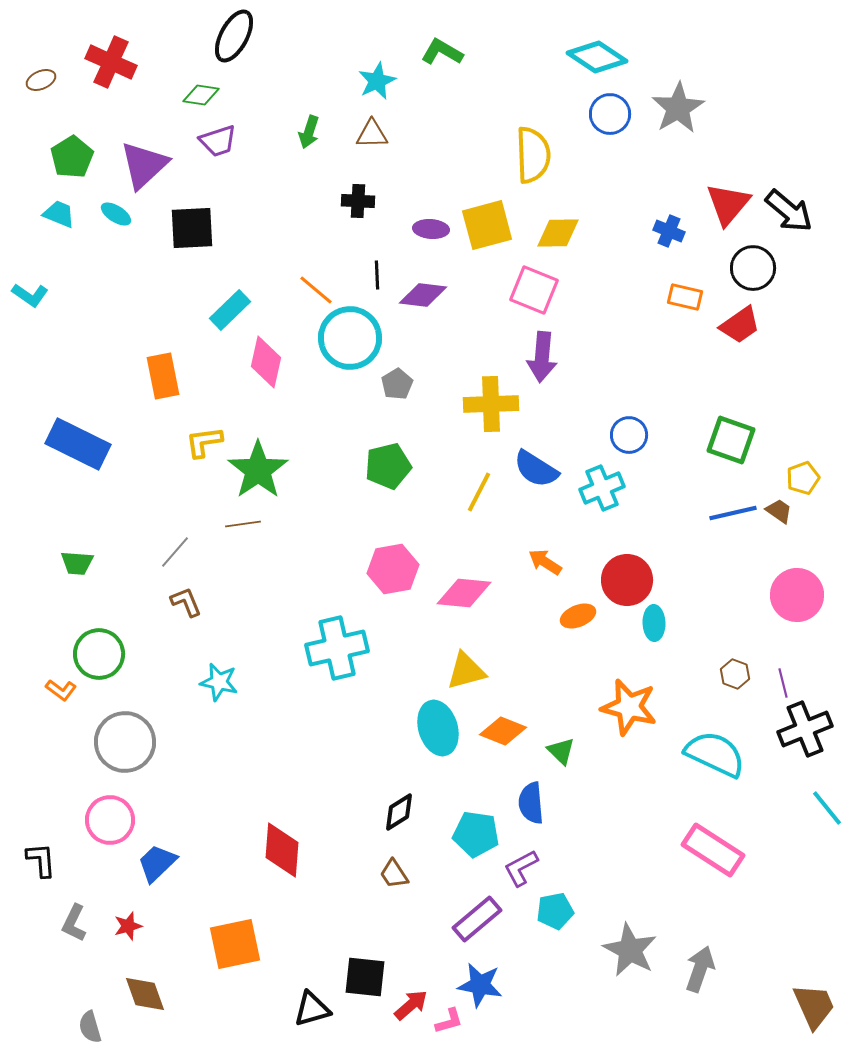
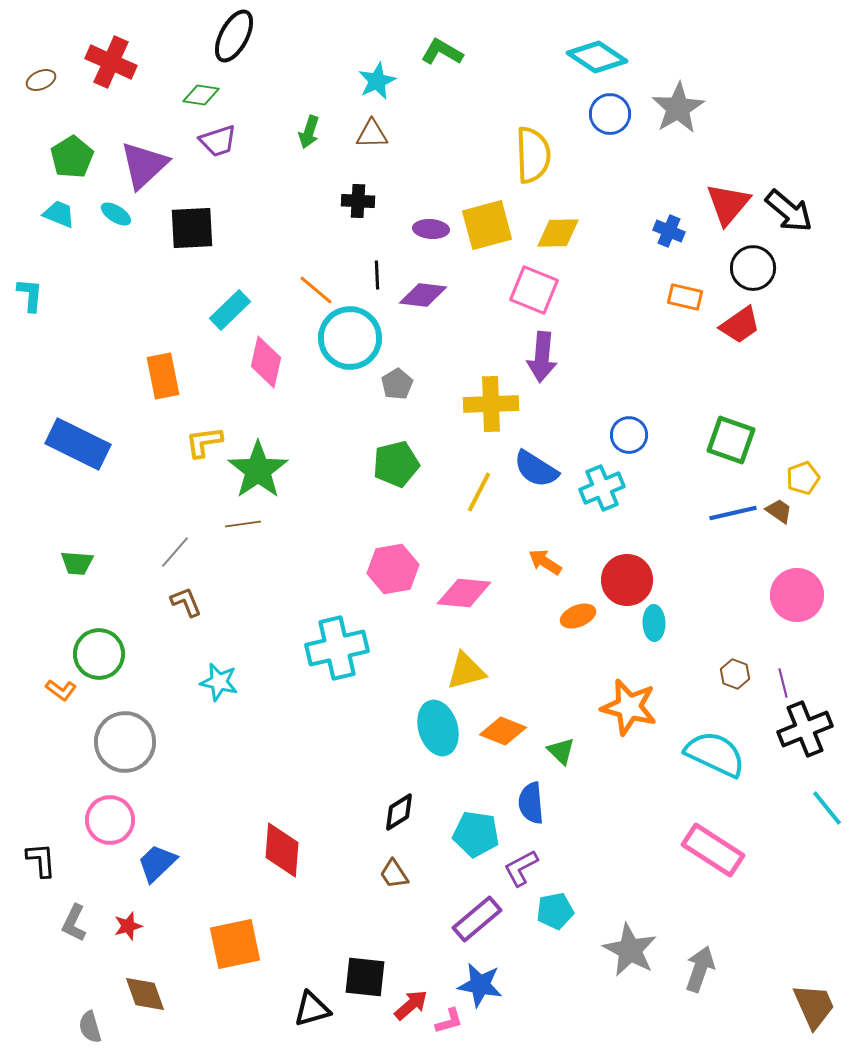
cyan L-shape at (30, 295): rotated 120 degrees counterclockwise
green pentagon at (388, 466): moved 8 px right, 2 px up
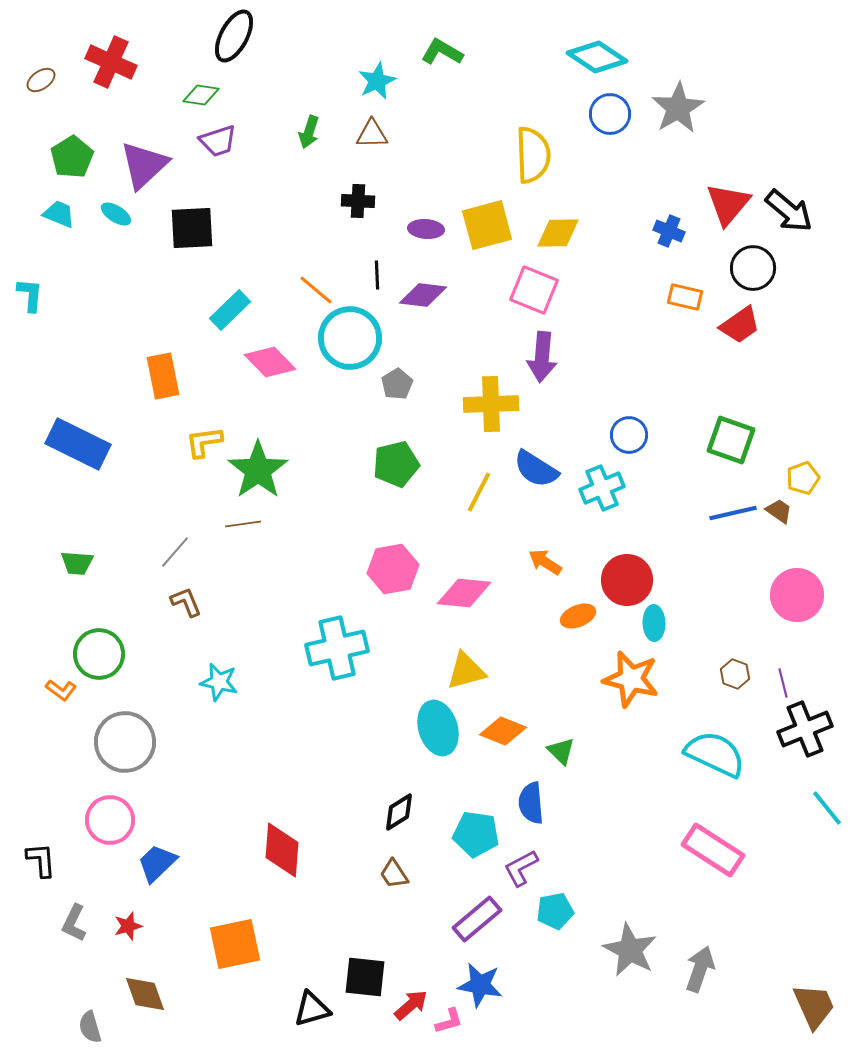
brown ellipse at (41, 80): rotated 12 degrees counterclockwise
purple ellipse at (431, 229): moved 5 px left
pink diamond at (266, 362): moved 4 px right; rotated 57 degrees counterclockwise
orange star at (629, 707): moved 2 px right, 28 px up
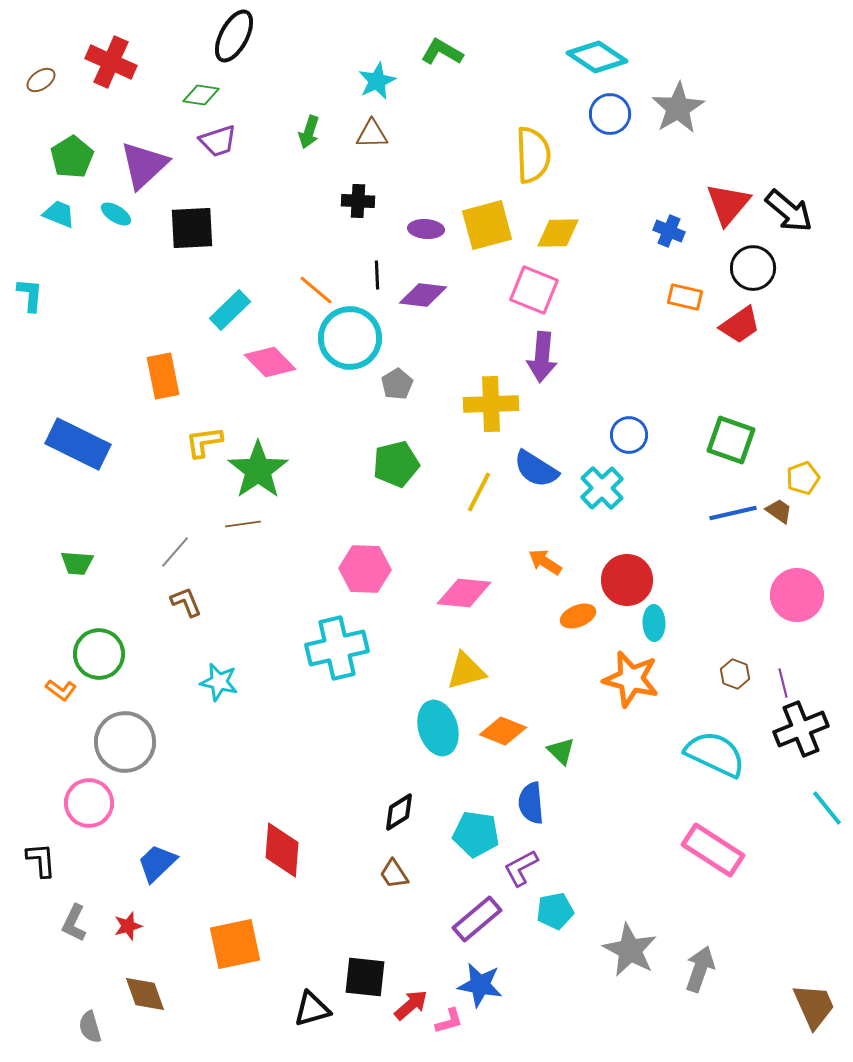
cyan cross at (602, 488): rotated 21 degrees counterclockwise
pink hexagon at (393, 569): moved 28 px left; rotated 12 degrees clockwise
black cross at (805, 729): moved 4 px left
pink circle at (110, 820): moved 21 px left, 17 px up
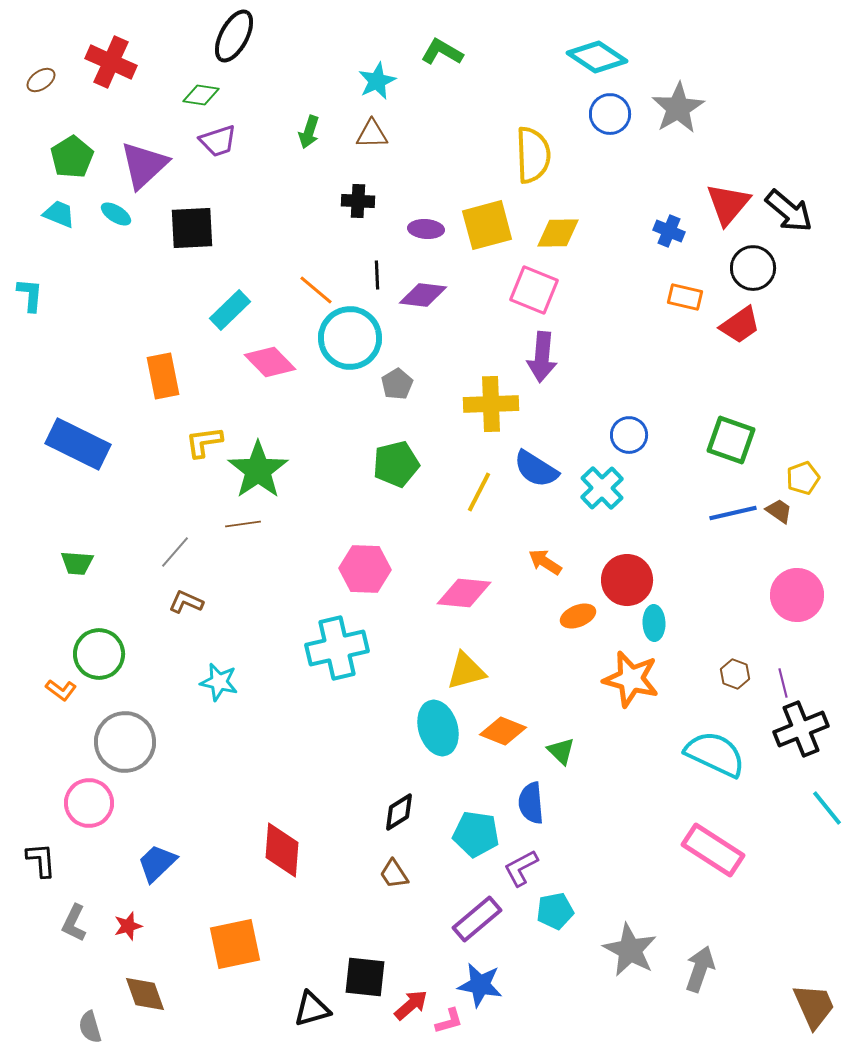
brown L-shape at (186, 602): rotated 44 degrees counterclockwise
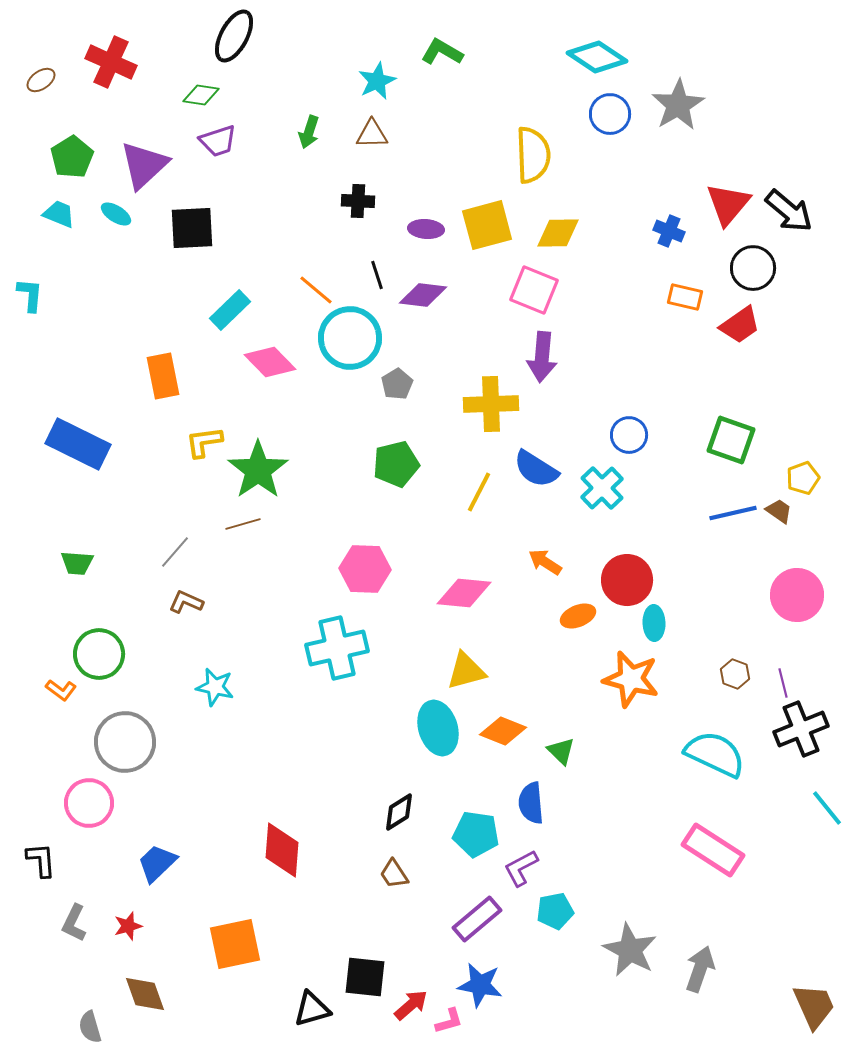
gray star at (678, 108): moved 3 px up
black line at (377, 275): rotated 16 degrees counterclockwise
brown line at (243, 524): rotated 8 degrees counterclockwise
cyan star at (219, 682): moved 4 px left, 5 px down
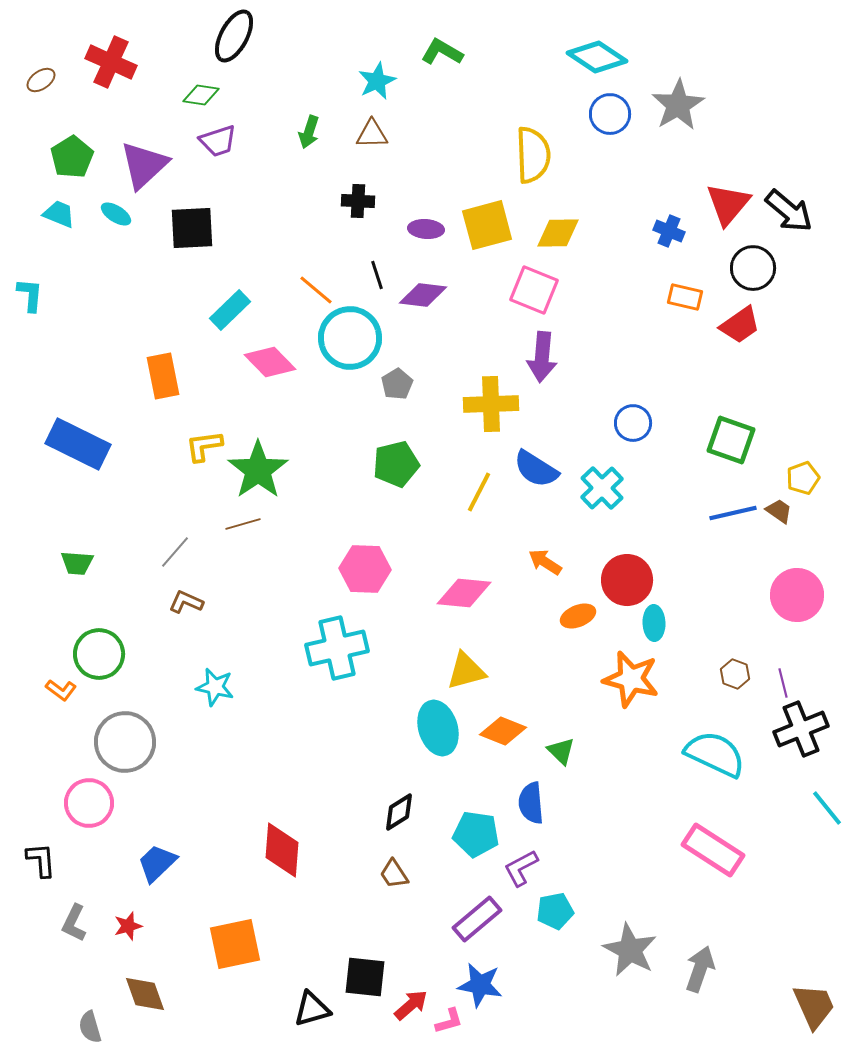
blue circle at (629, 435): moved 4 px right, 12 px up
yellow L-shape at (204, 442): moved 4 px down
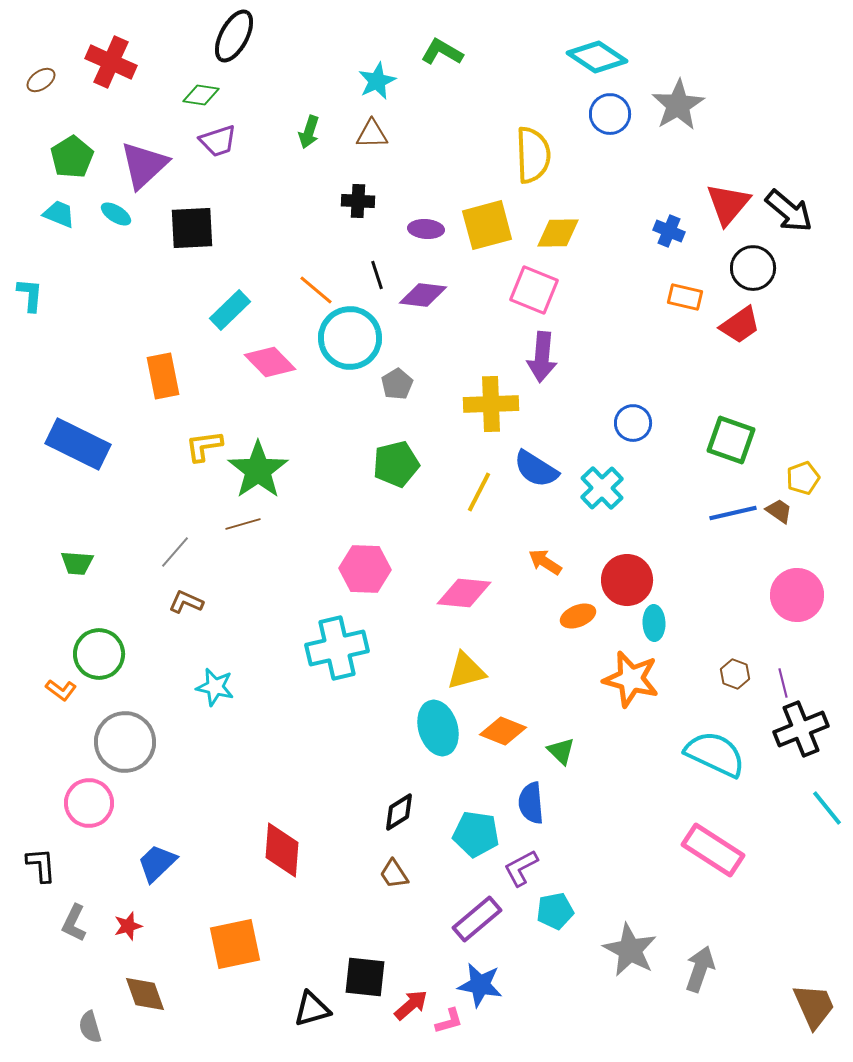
black L-shape at (41, 860): moved 5 px down
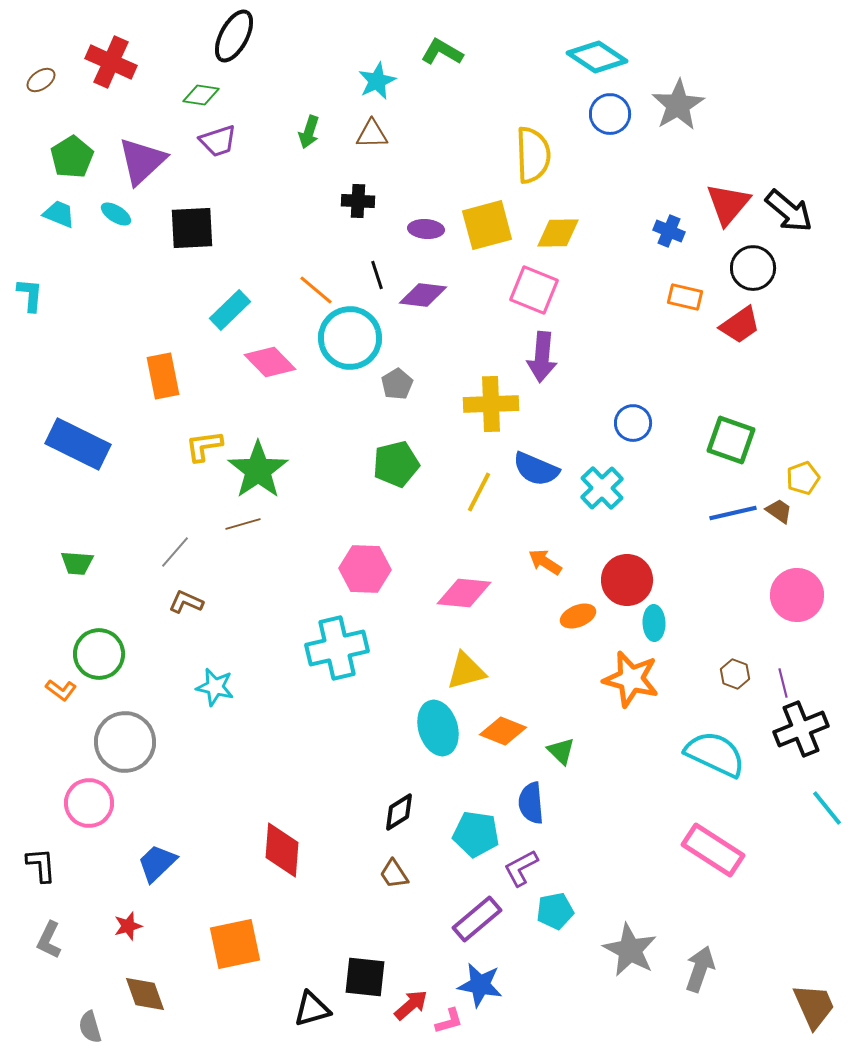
purple triangle at (144, 165): moved 2 px left, 4 px up
blue semicircle at (536, 469): rotated 9 degrees counterclockwise
gray L-shape at (74, 923): moved 25 px left, 17 px down
